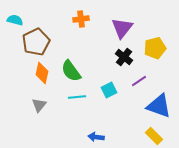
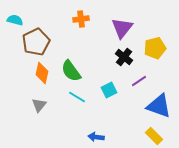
cyan line: rotated 36 degrees clockwise
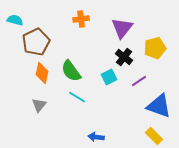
cyan square: moved 13 px up
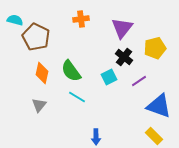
brown pentagon: moved 5 px up; rotated 20 degrees counterclockwise
blue arrow: rotated 98 degrees counterclockwise
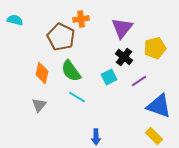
brown pentagon: moved 25 px right
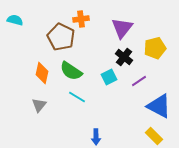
green semicircle: rotated 20 degrees counterclockwise
blue triangle: rotated 8 degrees clockwise
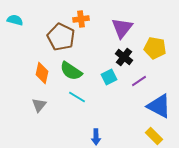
yellow pentagon: rotated 25 degrees clockwise
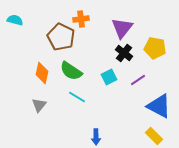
black cross: moved 4 px up
purple line: moved 1 px left, 1 px up
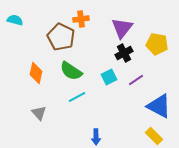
yellow pentagon: moved 2 px right, 4 px up
black cross: rotated 24 degrees clockwise
orange diamond: moved 6 px left
purple line: moved 2 px left
cyan line: rotated 60 degrees counterclockwise
gray triangle: moved 8 px down; rotated 21 degrees counterclockwise
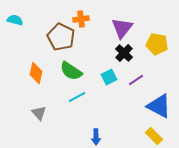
black cross: rotated 18 degrees counterclockwise
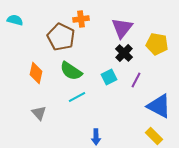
purple line: rotated 28 degrees counterclockwise
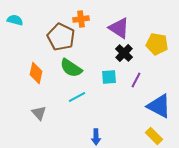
purple triangle: moved 3 px left; rotated 35 degrees counterclockwise
green semicircle: moved 3 px up
cyan square: rotated 21 degrees clockwise
